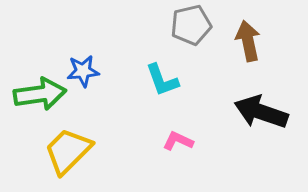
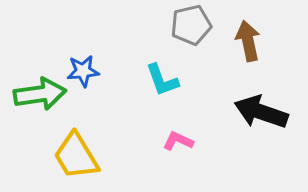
yellow trapezoid: moved 8 px right, 5 px down; rotated 76 degrees counterclockwise
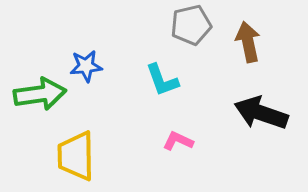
brown arrow: moved 1 px down
blue star: moved 3 px right, 5 px up
black arrow: moved 1 px down
yellow trapezoid: rotated 30 degrees clockwise
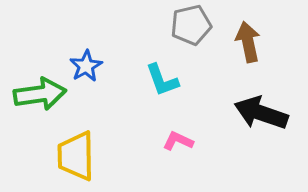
blue star: rotated 24 degrees counterclockwise
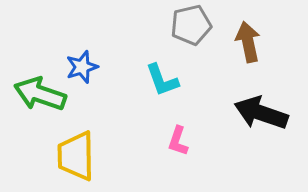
blue star: moved 4 px left, 1 px down; rotated 12 degrees clockwise
green arrow: rotated 153 degrees counterclockwise
pink L-shape: rotated 96 degrees counterclockwise
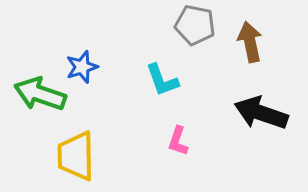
gray pentagon: moved 4 px right; rotated 24 degrees clockwise
brown arrow: moved 2 px right
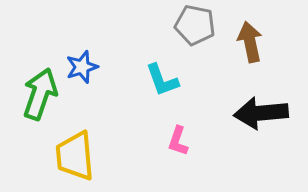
green arrow: rotated 90 degrees clockwise
black arrow: rotated 24 degrees counterclockwise
yellow trapezoid: moved 1 px left; rotated 4 degrees counterclockwise
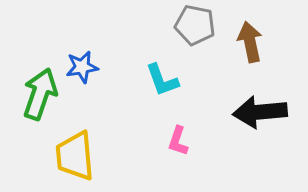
blue star: rotated 8 degrees clockwise
black arrow: moved 1 px left, 1 px up
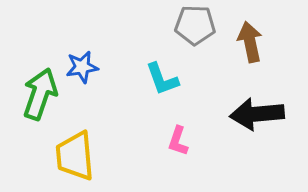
gray pentagon: rotated 9 degrees counterclockwise
cyan L-shape: moved 1 px up
black arrow: moved 3 px left, 2 px down
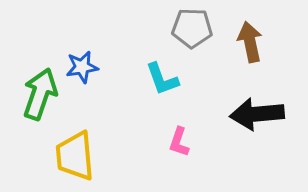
gray pentagon: moved 3 px left, 3 px down
pink L-shape: moved 1 px right, 1 px down
